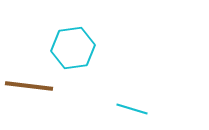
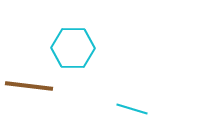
cyan hexagon: rotated 9 degrees clockwise
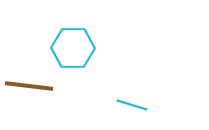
cyan line: moved 4 px up
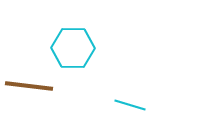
cyan line: moved 2 px left
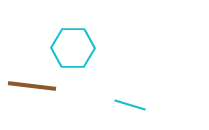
brown line: moved 3 px right
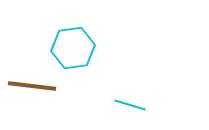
cyan hexagon: rotated 9 degrees counterclockwise
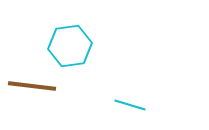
cyan hexagon: moved 3 px left, 2 px up
